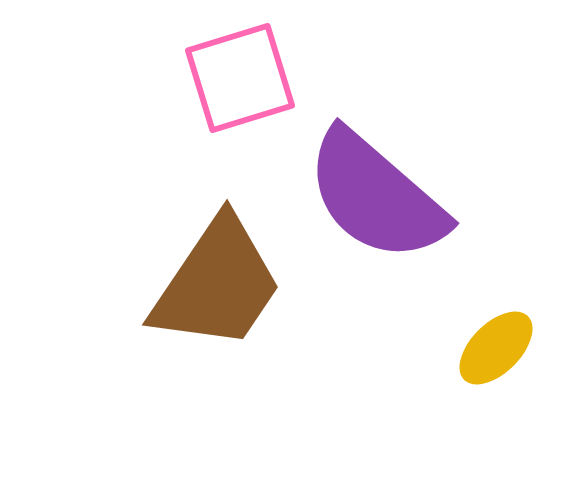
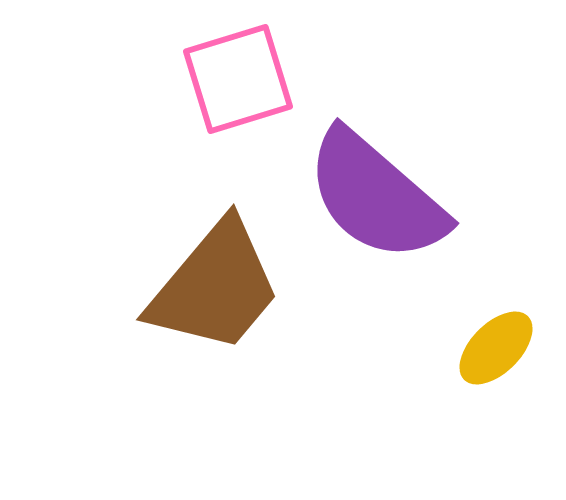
pink square: moved 2 px left, 1 px down
brown trapezoid: moved 2 px left, 3 px down; rotated 6 degrees clockwise
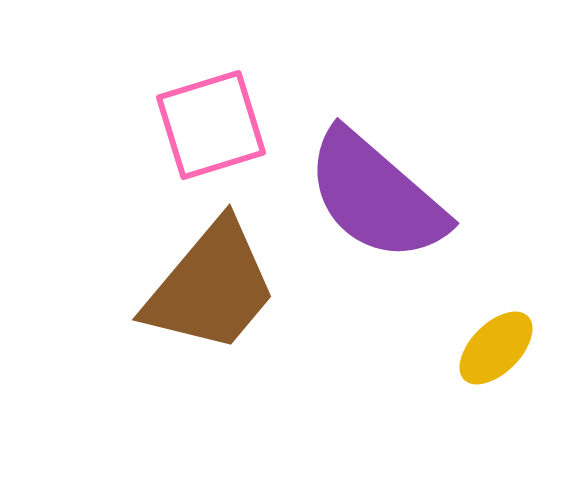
pink square: moved 27 px left, 46 px down
brown trapezoid: moved 4 px left
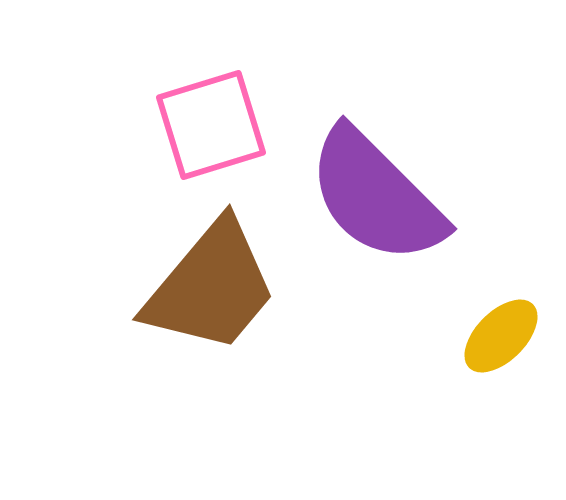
purple semicircle: rotated 4 degrees clockwise
yellow ellipse: moved 5 px right, 12 px up
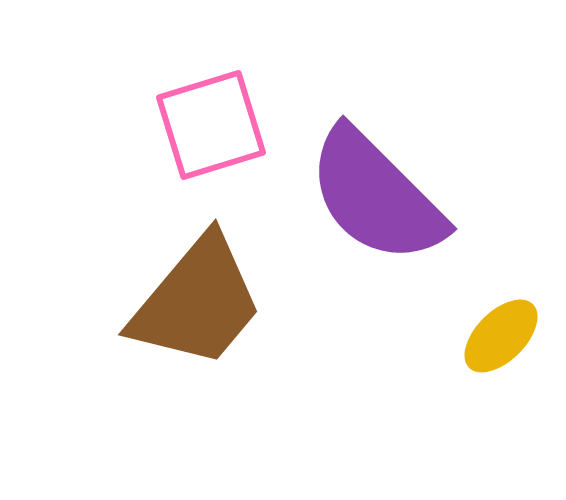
brown trapezoid: moved 14 px left, 15 px down
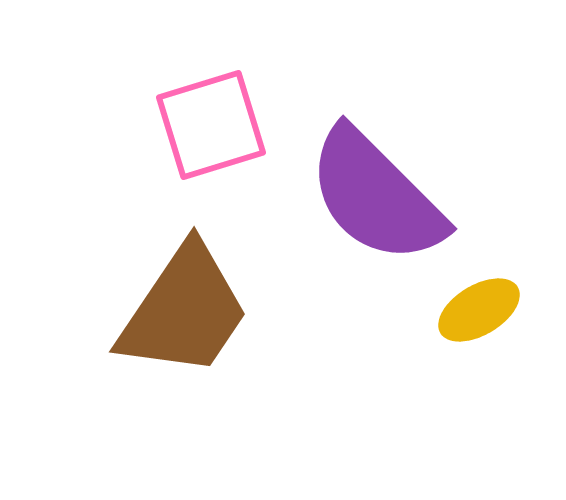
brown trapezoid: moved 13 px left, 9 px down; rotated 6 degrees counterclockwise
yellow ellipse: moved 22 px left, 26 px up; rotated 14 degrees clockwise
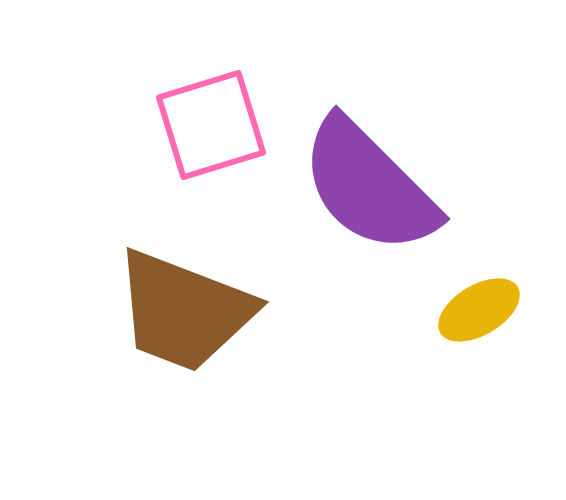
purple semicircle: moved 7 px left, 10 px up
brown trapezoid: rotated 77 degrees clockwise
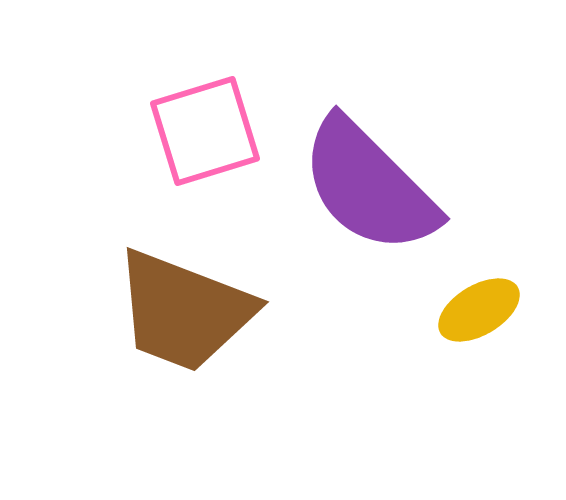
pink square: moved 6 px left, 6 px down
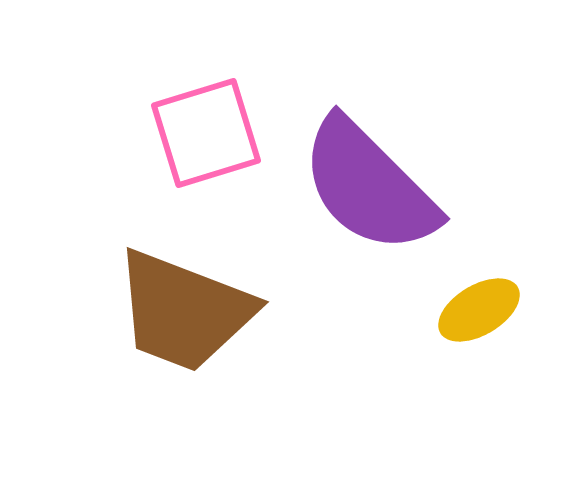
pink square: moved 1 px right, 2 px down
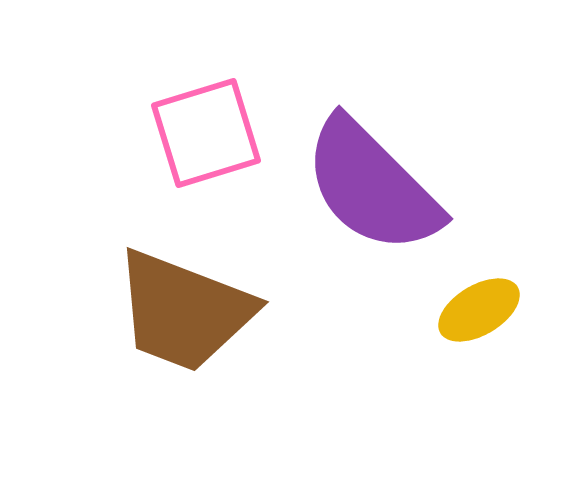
purple semicircle: moved 3 px right
